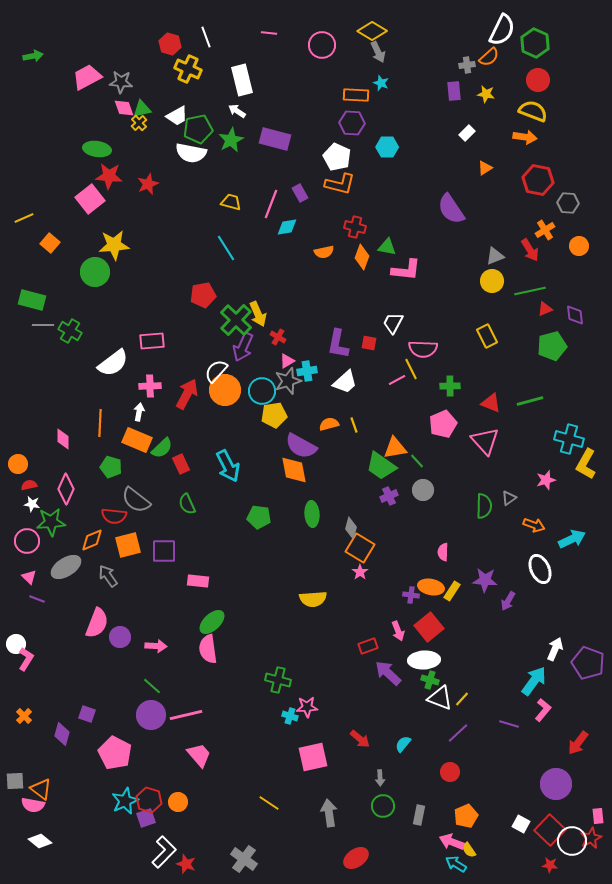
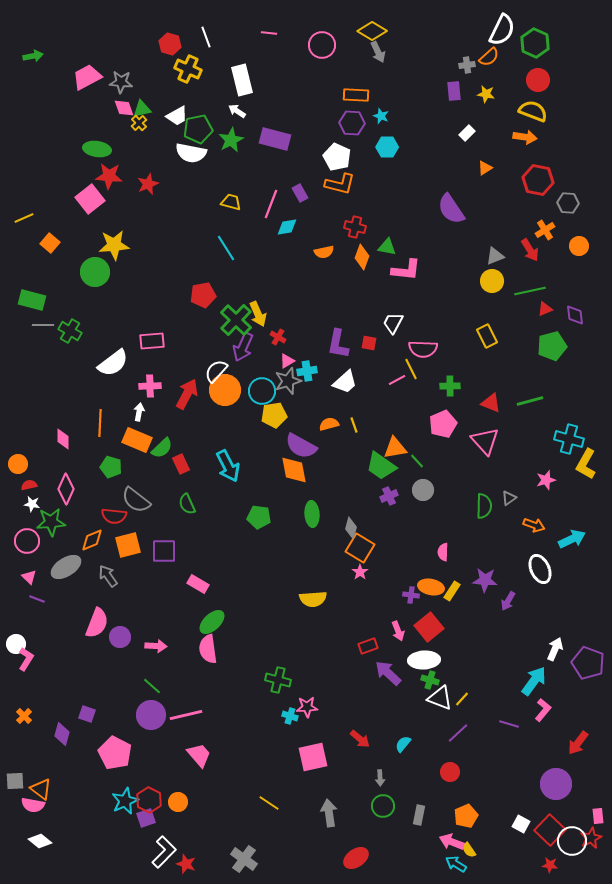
cyan star at (381, 83): moved 33 px down
pink rectangle at (198, 581): moved 3 px down; rotated 25 degrees clockwise
red hexagon at (149, 800): rotated 10 degrees clockwise
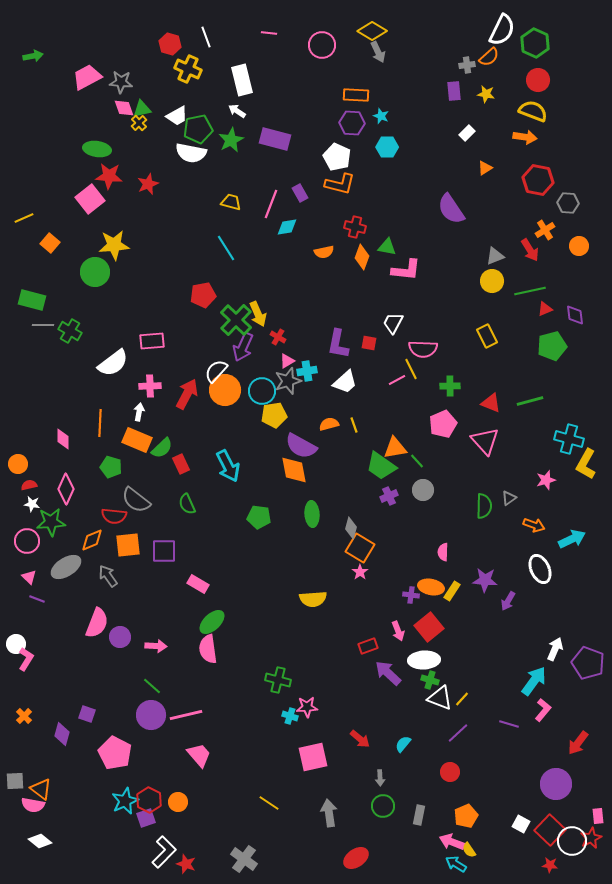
orange square at (128, 545): rotated 8 degrees clockwise
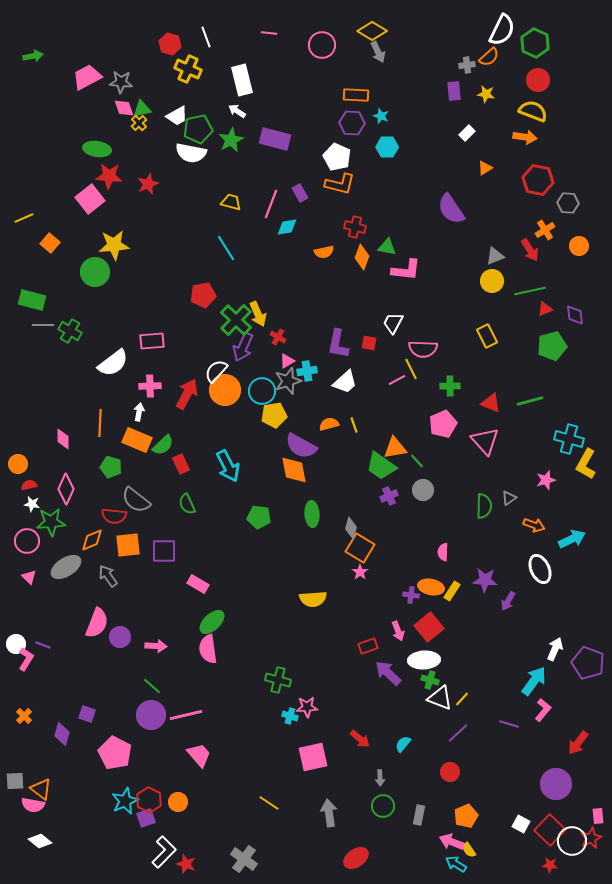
green semicircle at (162, 448): moved 1 px right, 3 px up
purple line at (37, 599): moved 6 px right, 46 px down
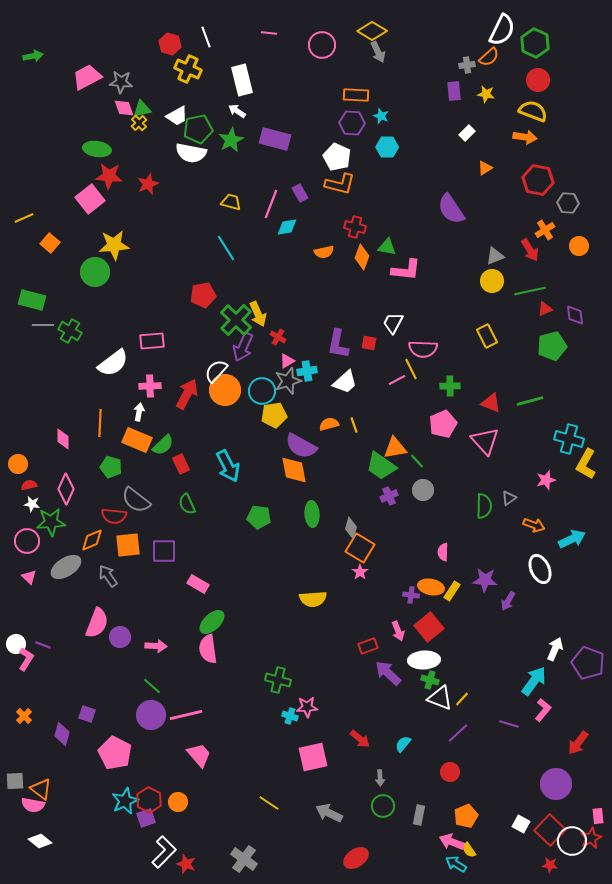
gray arrow at (329, 813): rotated 56 degrees counterclockwise
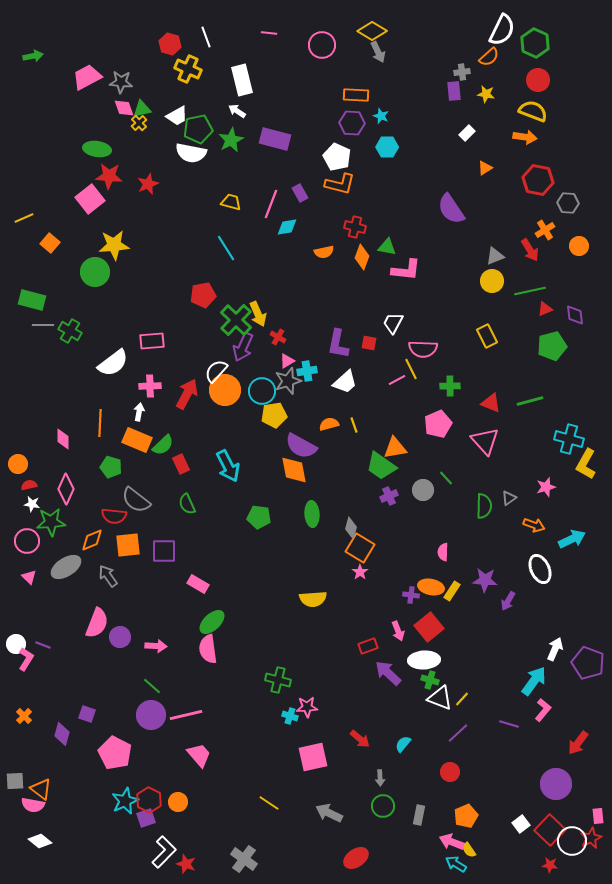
gray cross at (467, 65): moved 5 px left, 7 px down
pink pentagon at (443, 424): moved 5 px left
green line at (417, 461): moved 29 px right, 17 px down
pink star at (546, 480): moved 7 px down
white square at (521, 824): rotated 24 degrees clockwise
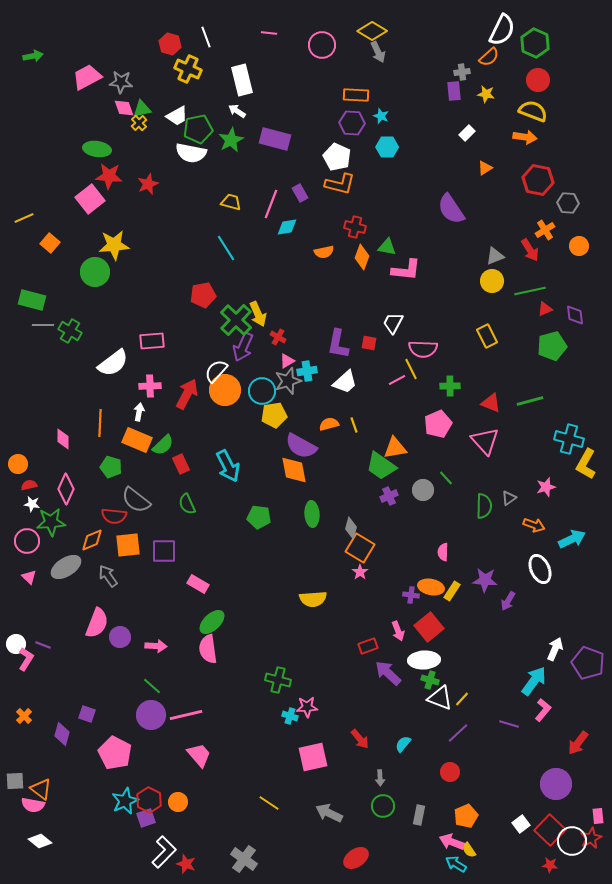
red arrow at (360, 739): rotated 10 degrees clockwise
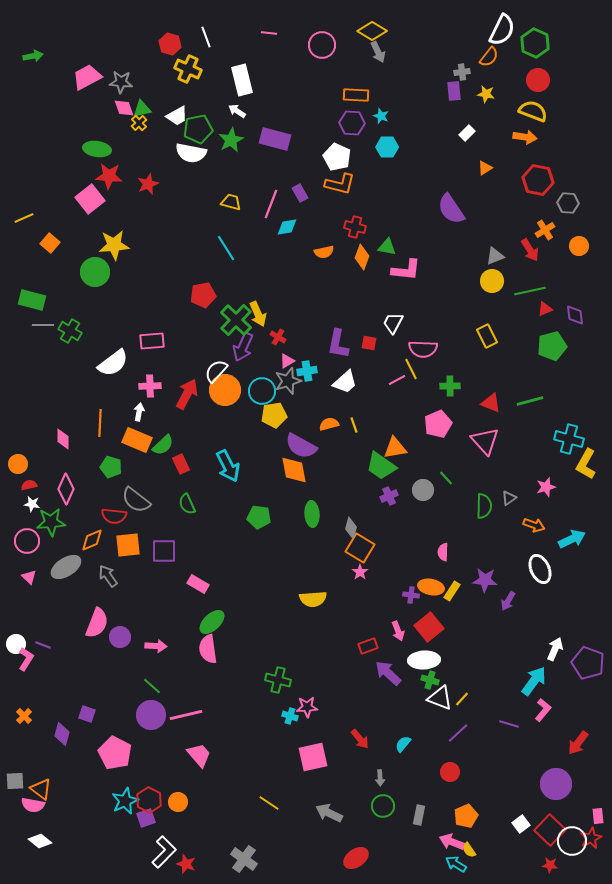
orange semicircle at (489, 57): rotated 10 degrees counterclockwise
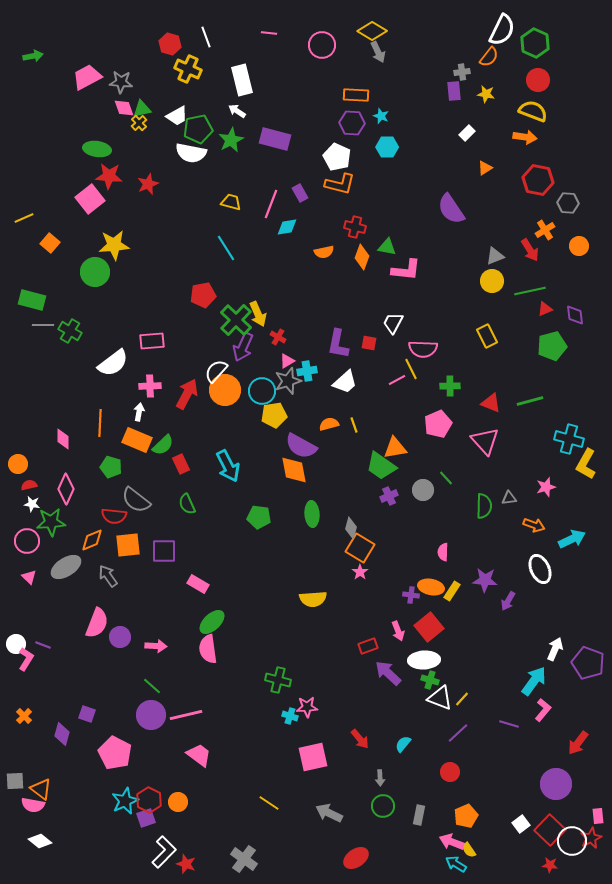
gray triangle at (509, 498): rotated 28 degrees clockwise
pink trapezoid at (199, 755): rotated 12 degrees counterclockwise
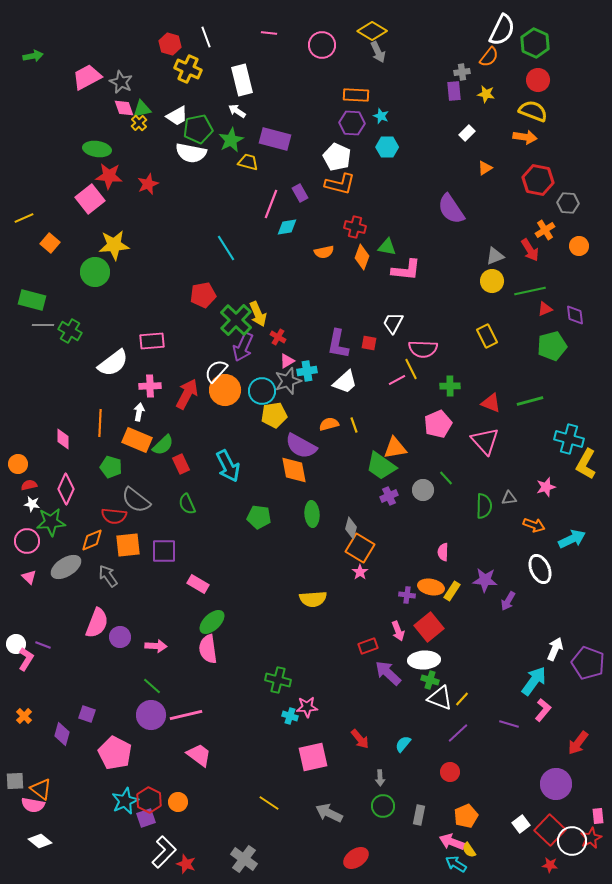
gray star at (121, 82): rotated 20 degrees clockwise
yellow trapezoid at (231, 202): moved 17 px right, 40 px up
purple cross at (411, 595): moved 4 px left
